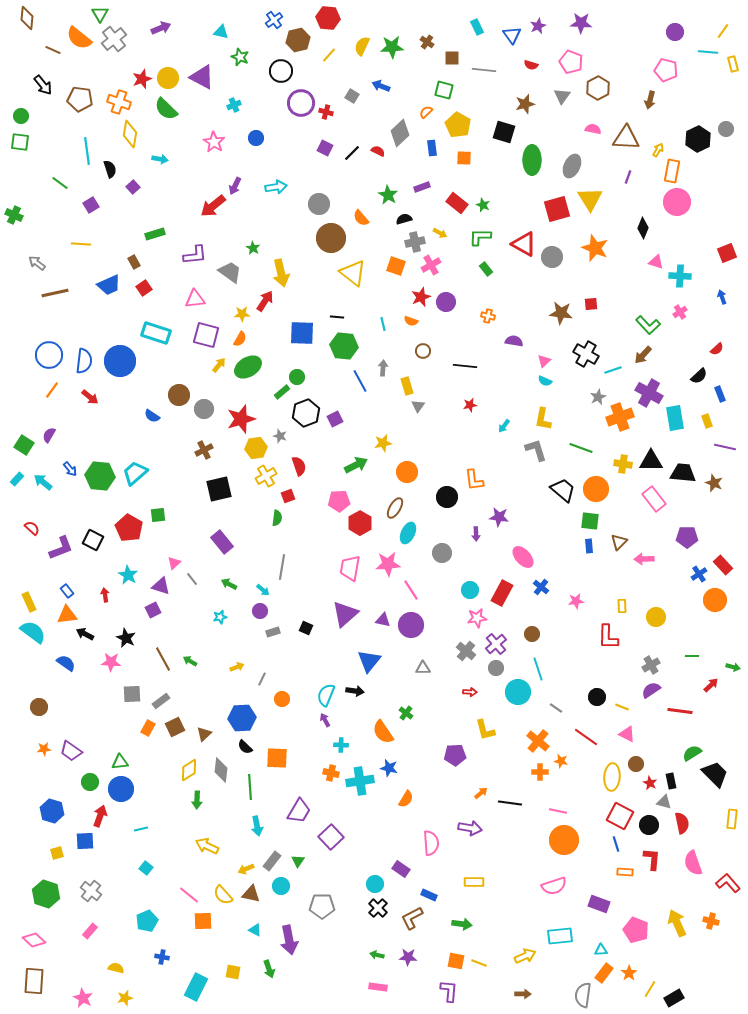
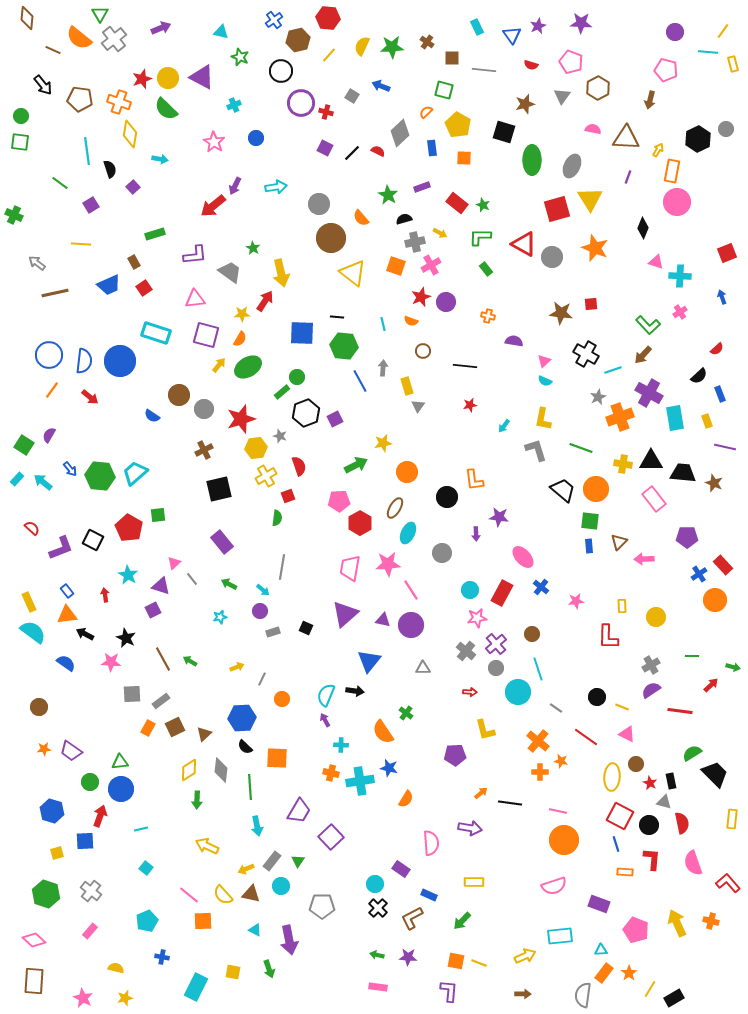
green arrow at (462, 924): moved 3 px up; rotated 126 degrees clockwise
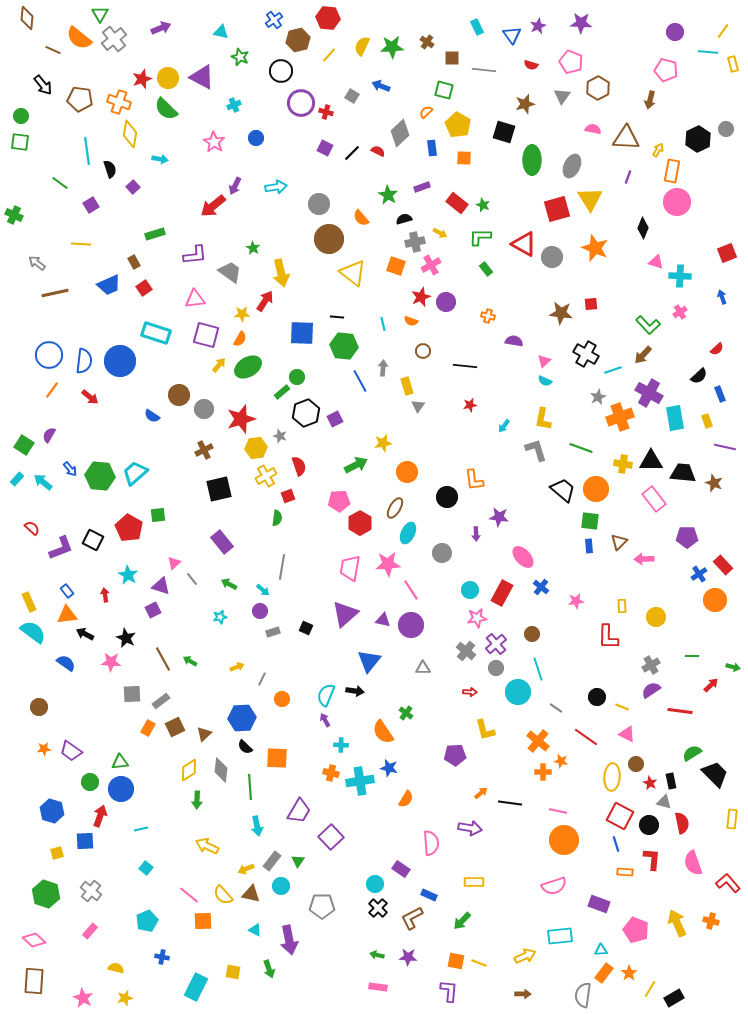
brown circle at (331, 238): moved 2 px left, 1 px down
orange cross at (540, 772): moved 3 px right
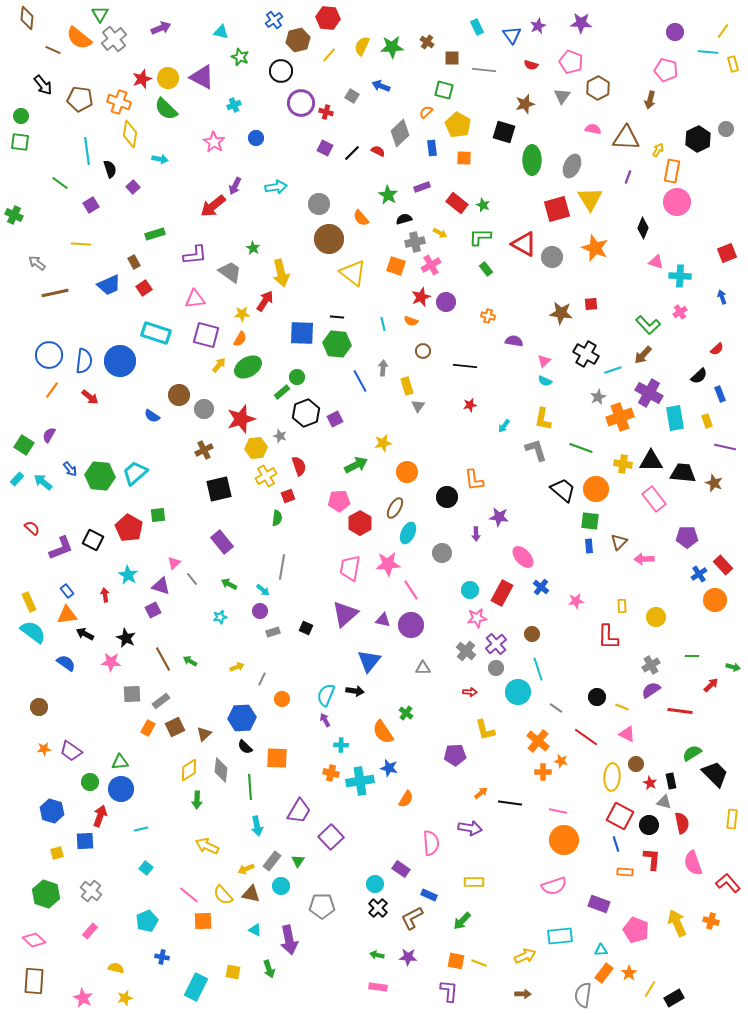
green hexagon at (344, 346): moved 7 px left, 2 px up
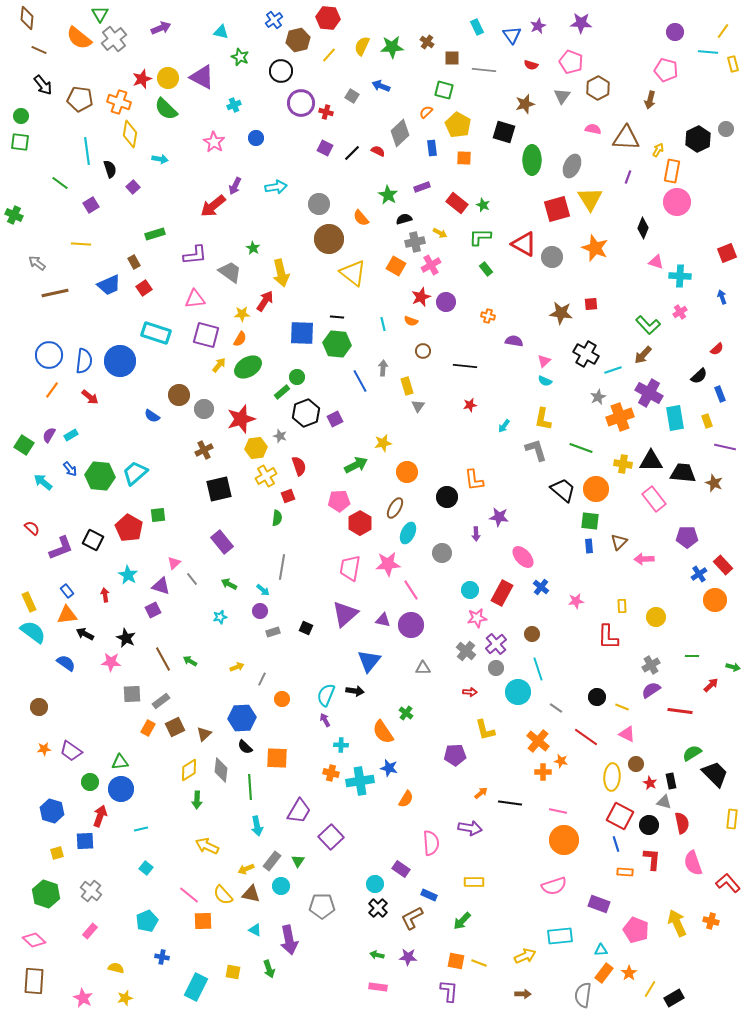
brown line at (53, 50): moved 14 px left
orange square at (396, 266): rotated 12 degrees clockwise
cyan rectangle at (17, 479): moved 54 px right, 44 px up; rotated 16 degrees clockwise
